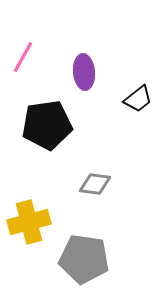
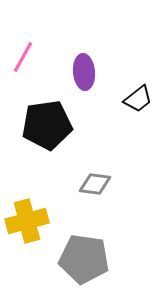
yellow cross: moved 2 px left, 1 px up
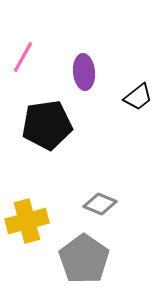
black trapezoid: moved 2 px up
gray diamond: moved 5 px right, 20 px down; rotated 16 degrees clockwise
gray pentagon: rotated 27 degrees clockwise
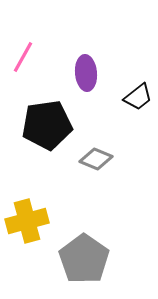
purple ellipse: moved 2 px right, 1 px down
gray diamond: moved 4 px left, 45 px up
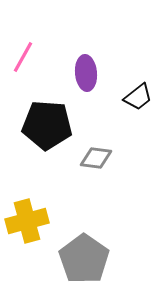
black pentagon: rotated 12 degrees clockwise
gray diamond: moved 1 px up; rotated 16 degrees counterclockwise
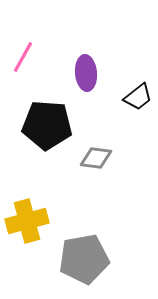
gray pentagon: rotated 27 degrees clockwise
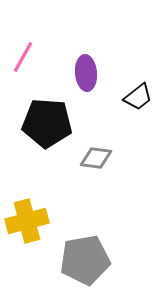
black pentagon: moved 2 px up
gray pentagon: moved 1 px right, 1 px down
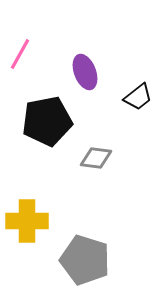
pink line: moved 3 px left, 3 px up
purple ellipse: moved 1 px left, 1 px up; rotated 16 degrees counterclockwise
black pentagon: moved 2 px up; rotated 15 degrees counterclockwise
yellow cross: rotated 15 degrees clockwise
gray pentagon: rotated 27 degrees clockwise
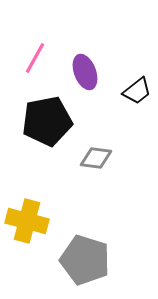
pink line: moved 15 px right, 4 px down
black trapezoid: moved 1 px left, 6 px up
yellow cross: rotated 15 degrees clockwise
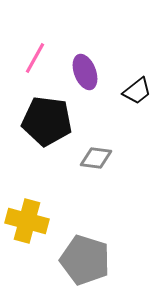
black pentagon: rotated 18 degrees clockwise
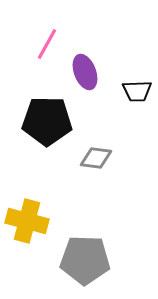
pink line: moved 12 px right, 14 px up
black trapezoid: rotated 36 degrees clockwise
black pentagon: rotated 6 degrees counterclockwise
gray pentagon: rotated 15 degrees counterclockwise
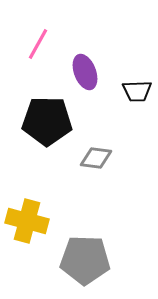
pink line: moved 9 px left
